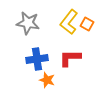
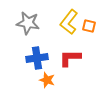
orange square: moved 2 px right, 2 px down; rotated 16 degrees counterclockwise
blue cross: moved 1 px up
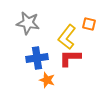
yellow L-shape: moved 2 px left, 15 px down
orange square: moved 2 px up
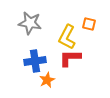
gray star: moved 2 px right
yellow L-shape: rotated 10 degrees counterclockwise
blue cross: moved 2 px left, 3 px down
orange star: rotated 28 degrees clockwise
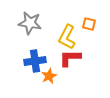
orange star: moved 2 px right, 4 px up
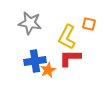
orange star: moved 1 px left, 6 px up
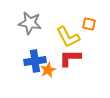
yellow L-shape: moved 1 px right; rotated 55 degrees counterclockwise
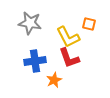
red L-shape: moved 1 px left; rotated 110 degrees counterclockwise
orange star: moved 6 px right, 10 px down
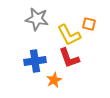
gray star: moved 7 px right, 4 px up
yellow L-shape: moved 1 px right, 2 px up
